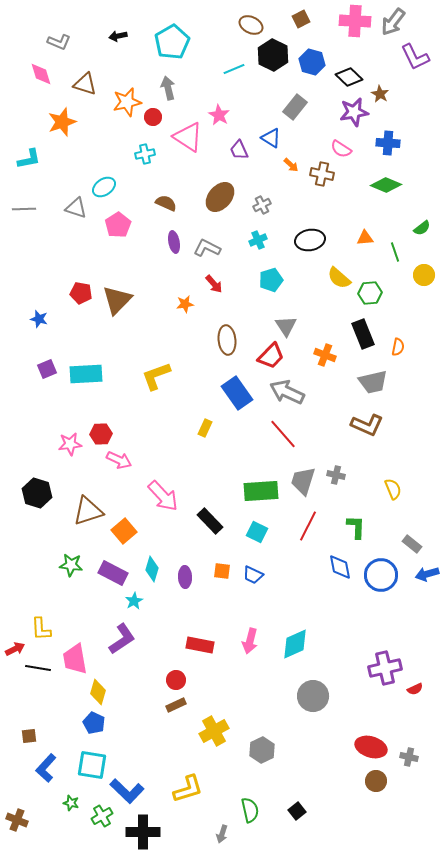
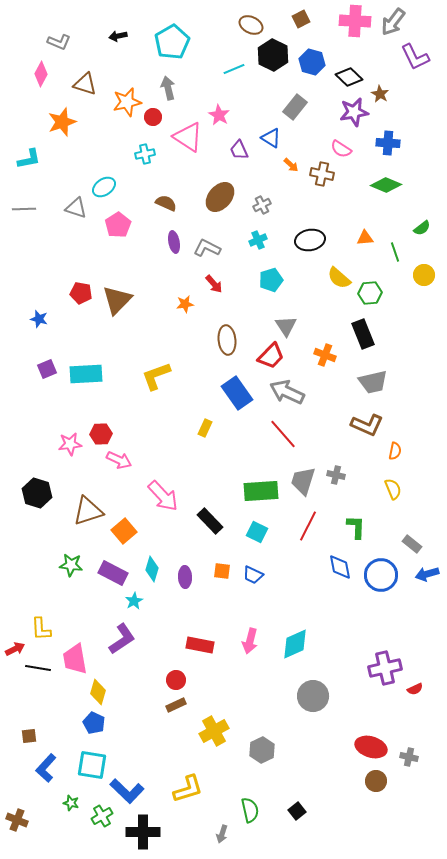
pink diamond at (41, 74): rotated 45 degrees clockwise
orange semicircle at (398, 347): moved 3 px left, 104 px down
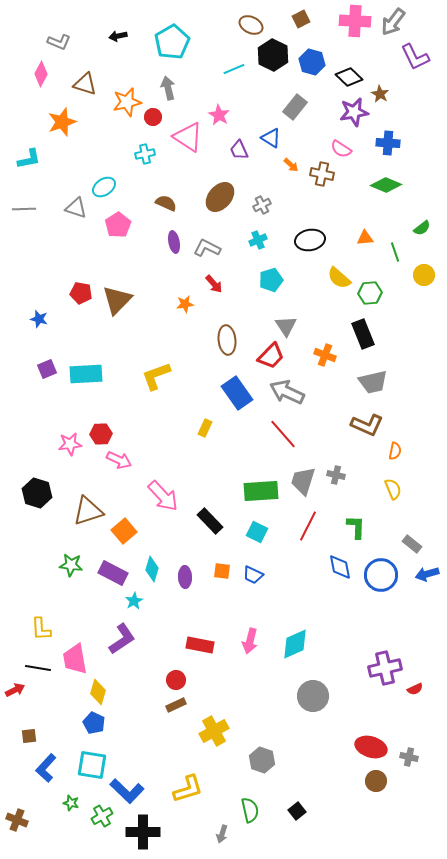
red arrow at (15, 649): moved 41 px down
gray hexagon at (262, 750): moved 10 px down; rotated 15 degrees counterclockwise
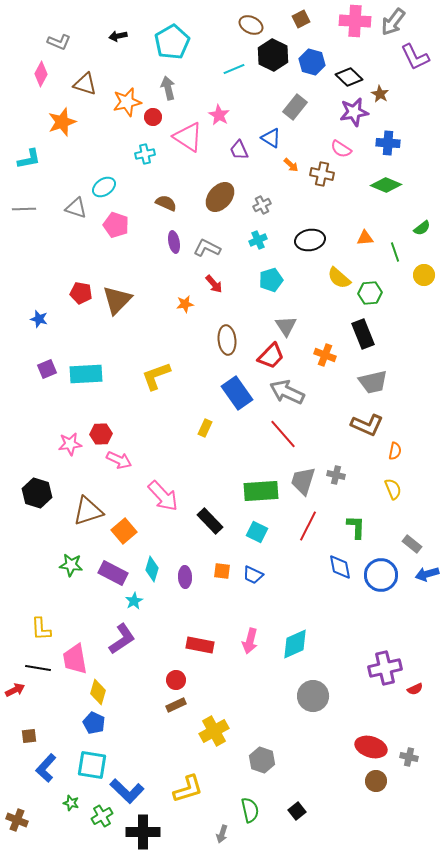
pink pentagon at (118, 225): moved 2 px left; rotated 20 degrees counterclockwise
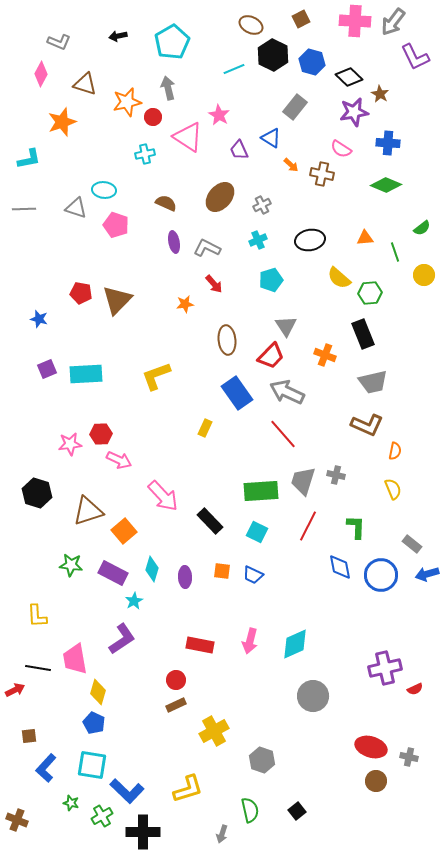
cyan ellipse at (104, 187): moved 3 px down; rotated 40 degrees clockwise
yellow L-shape at (41, 629): moved 4 px left, 13 px up
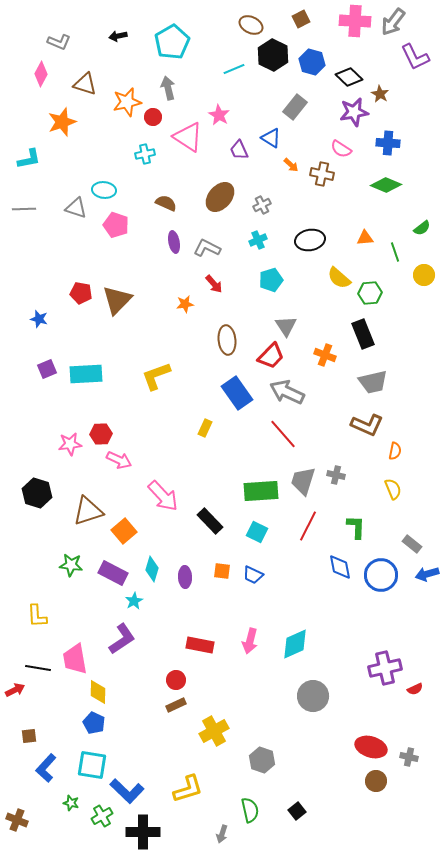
yellow diamond at (98, 692): rotated 15 degrees counterclockwise
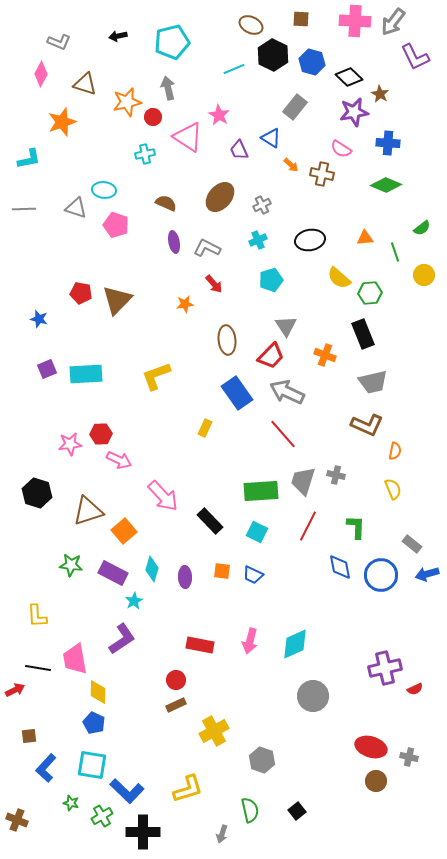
brown square at (301, 19): rotated 30 degrees clockwise
cyan pentagon at (172, 42): rotated 16 degrees clockwise
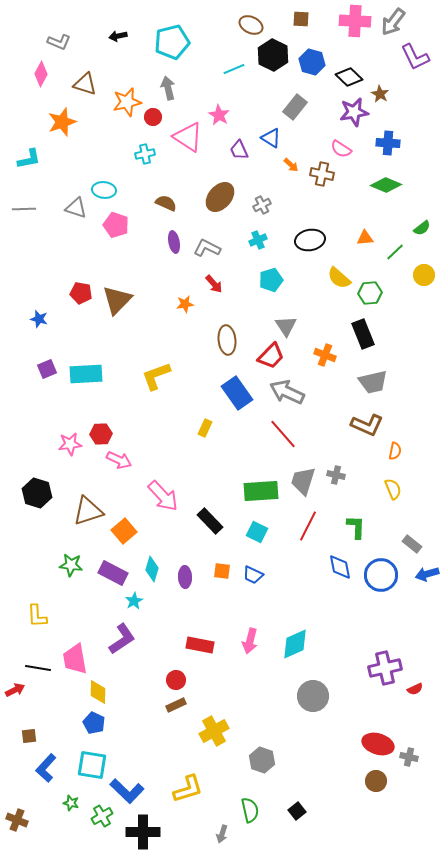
green line at (395, 252): rotated 66 degrees clockwise
red ellipse at (371, 747): moved 7 px right, 3 px up
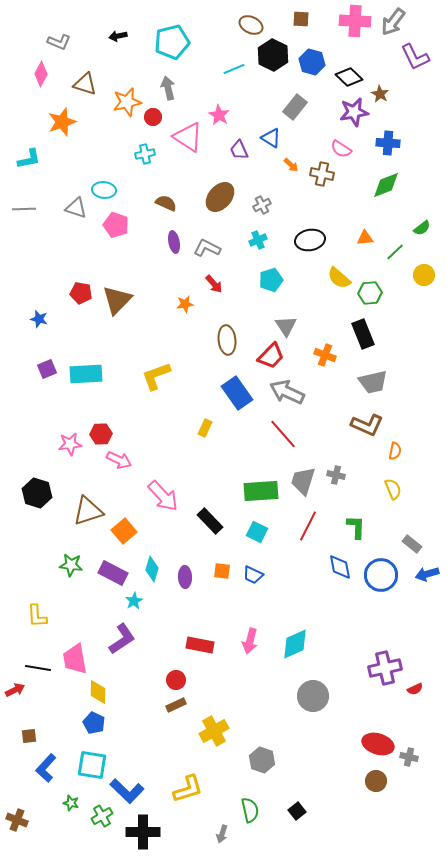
green diamond at (386, 185): rotated 44 degrees counterclockwise
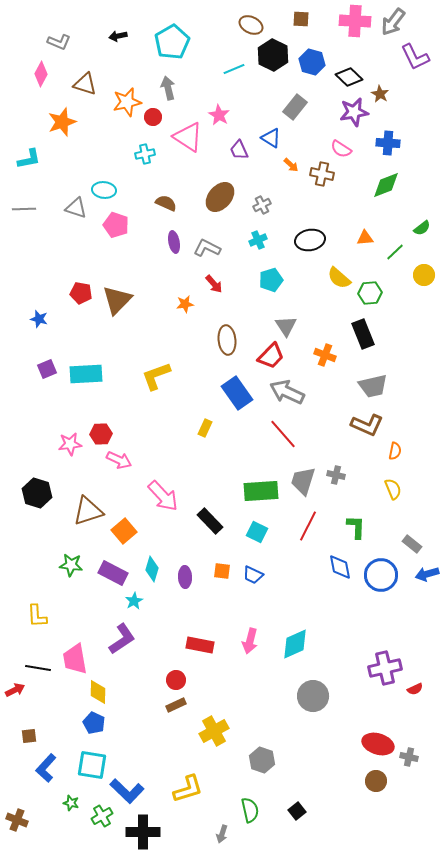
cyan pentagon at (172, 42): rotated 16 degrees counterclockwise
gray trapezoid at (373, 382): moved 4 px down
